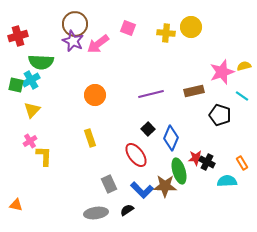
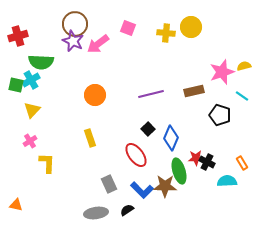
yellow L-shape: moved 3 px right, 7 px down
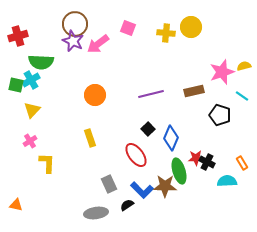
black semicircle: moved 5 px up
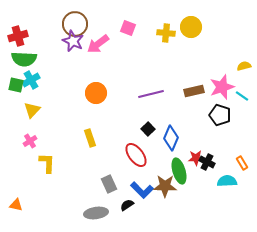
green semicircle: moved 17 px left, 3 px up
pink star: moved 15 px down
orange circle: moved 1 px right, 2 px up
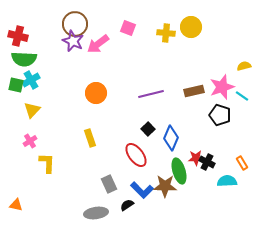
red cross: rotated 30 degrees clockwise
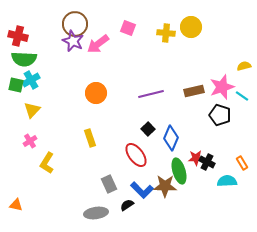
yellow L-shape: rotated 150 degrees counterclockwise
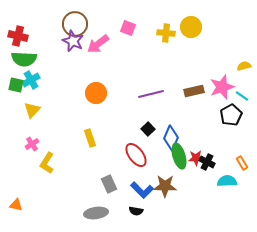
black pentagon: moved 11 px right; rotated 25 degrees clockwise
pink cross: moved 2 px right, 3 px down
green ellipse: moved 15 px up
black semicircle: moved 9 px right, 6 px down; rotated 136 degrees counterclockwise
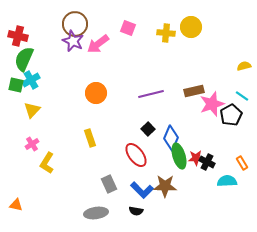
green semicircle: rotated 110 degrees clockwise
pink star: moved 10 px left, 17 px down
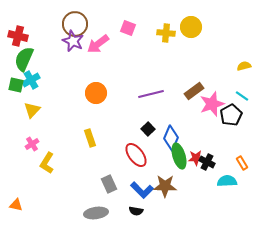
brown rectangle: rotated 24 degrees counterclockwise
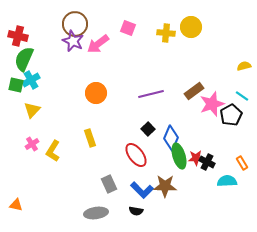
yellow L-shape: moved 6 px right, 12 px up
